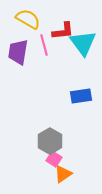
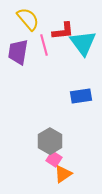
yellow semicircle: rotated 20 degrees clockwise
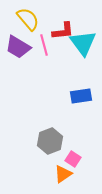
purple trapezoid: moved 5 px up; rotated 68 degrees counterclockwise
gray hexagon: rotated 10 degrees clockwise
pink square: moved 19 px right
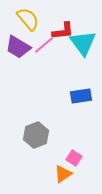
pink line: rotated 65 degrees clockwise
gray hexagon: moved 14 px left, 6 px up
pink square: moved 1 px right, 1 px up
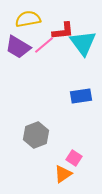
yellow semicircle: rotated 60 degrees counterclockwise
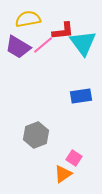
pink line: moved 1 px left
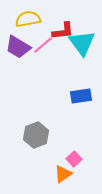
cyan triangle: moved 1 px left
pink square: moved 1 px down; rotated 14 degrees clockwise
